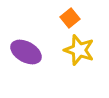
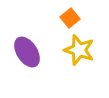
purple ellipse: moved 1 px right; rotated 28 degrees clockwise
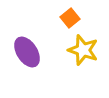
yellow star: moved 4 px right
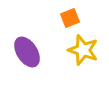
orange square: rotated 18 degrees clockwise
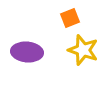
purple ellipse: rotated 52 degrees counterclockwise
